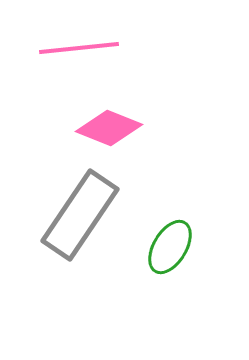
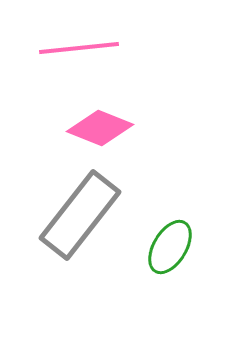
pink diamond: moved 9 px left
gray rectangle: rotated 4 degrees clockwise
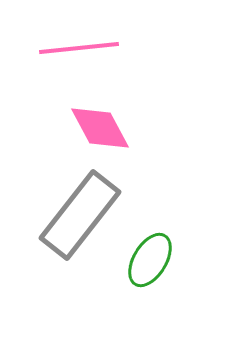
pink diamond: rotated 40 degrees clockwise
green ellipse: moved 20 px left, 13 px down
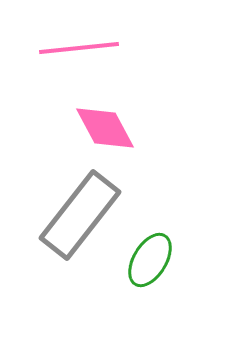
pink diamond: moved 5 px right
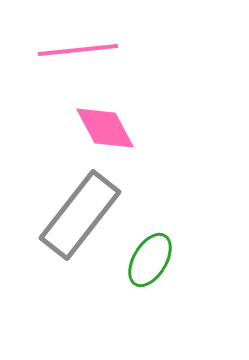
pink line: moved 1 px left, 2 px down
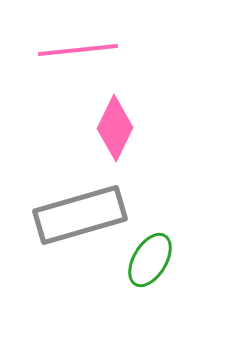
pink diamond: moved 10 px right; rotated 54 degrees clockwise
gray rectangle: rotated 36 degrees clockwise
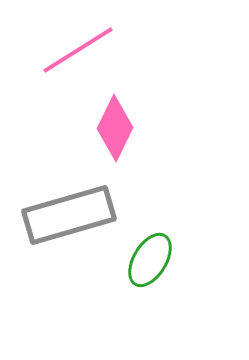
pink line: rotated 26 degrees counterclockwise
gray rectangle: moved 11 px left
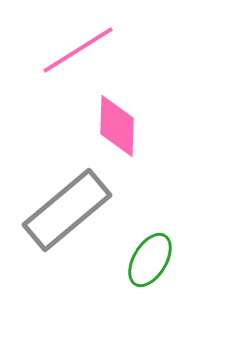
pink diamond: moved 2 px right, 2 px up; rotated 24 degrees counterclockwise
gray rectangle: moved 2 px left, 5 px up; rotated 24 degrees counterclockwise
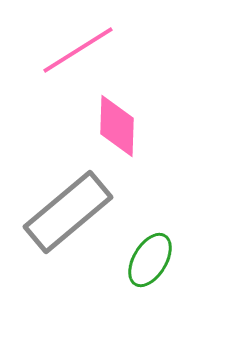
gray rectangle: moved 1 px right, 2 px down
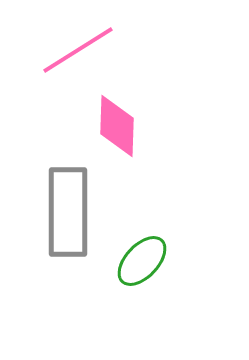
gray rectangle: rotated 50 degrees counterclockwise
green ellipse: moved 8 px left, 1 px down; rotated 12 degrees clockwise
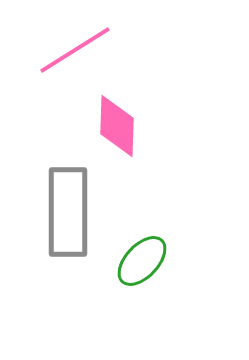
pink line: moved 3 px left
